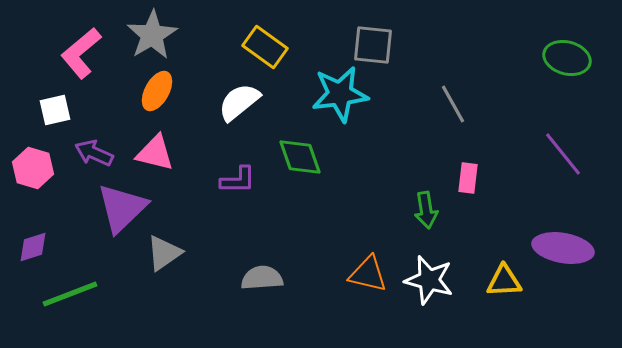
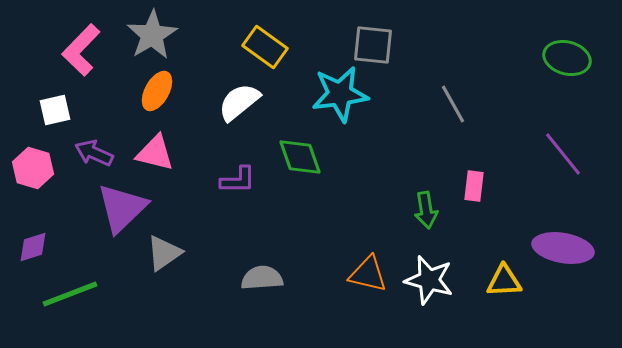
pink L-shape: moved 3 px up; rotated 6 degrees counterclockwise
pink rectangle: moved 6 px right, 8 px down
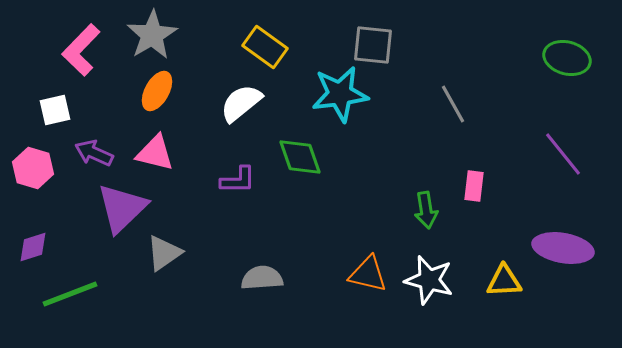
white semicircle: moved 2 px right, 1 px down
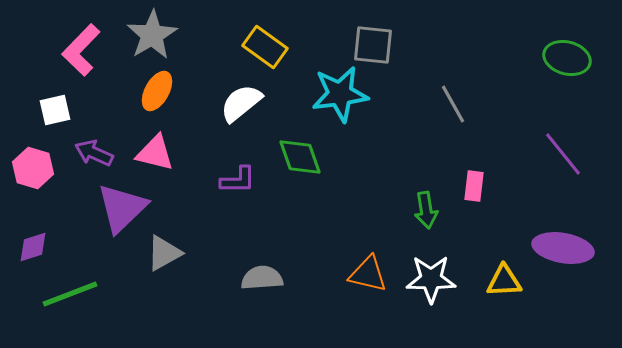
gray triangle: rotated 6 degrees clockwise
white star: moved 2 px right, 1 px up; rotated 15 degrees counterclockwise
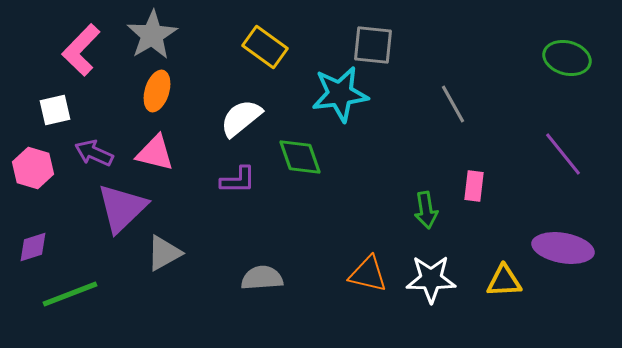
orange ellipse: rotated 12 degrees counterclockwise
white semicircle: moved 15 px down
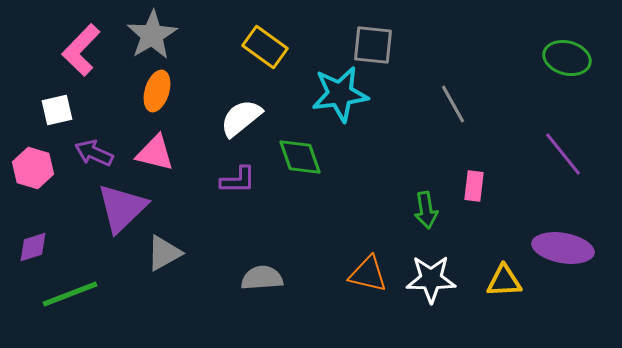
white square: moved 2 px right
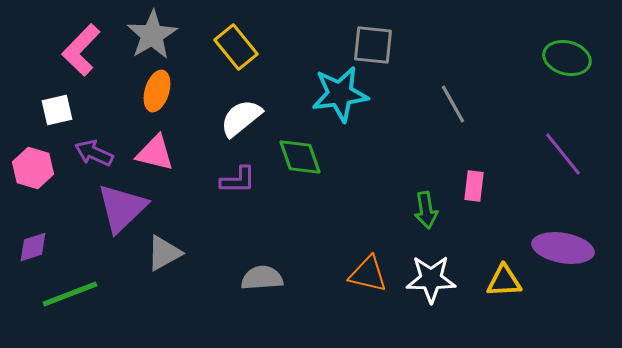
yellow rectangle: moved 29 px left; rotated 15 degrees clockwise
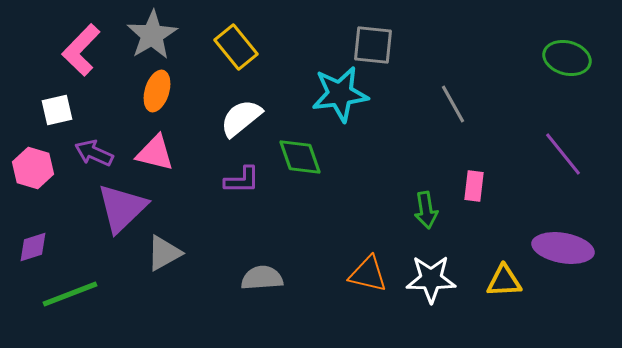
purple L-shape: moved 4 px right
